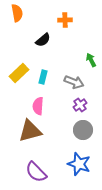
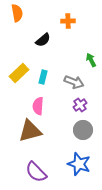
orange cross: moved 3 px right, 1 px down
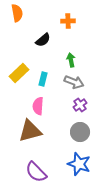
green arrow: moved 20 px left; rotated 16 degrees clockwise
cyan rectangle: moved 2 px down
gray circle: moved 3 px left, 2 px down
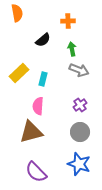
green arrow: moved 1 px right, 11 px up
gray arrow: moved 5 px right, 12 px up
brown triangle: moved 1 px right, 1 px down
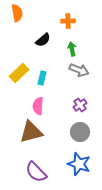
cyan rectangle: moved 1 px left, 1 px up
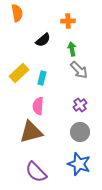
gray arrow: rotated 24 degrees clockwise
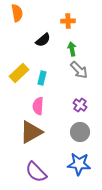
purple cross: rotated 16 degrees counterclockwise
brown triangle: rotated 15 degrees counterclockwise
blue star: rotated 15 degrees counterclockwise
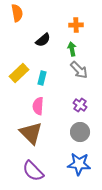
orange cross: moved 8 px right, 4 px down
brown triangle: moved 1 px down; rotated 45 degrees counterclockwise
purple semicircle: moved 3 px left, 1 px up
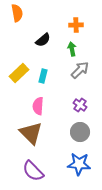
gray arrow: moved 1 px right; rotated 90 degrees counterclockwise
cyan rectangle: moved 1 px right, 2 px up
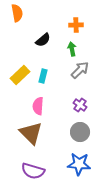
yellow rectangle: moved 1 px right, 2 px down
purple semicircle: rotated 30 degrees counterclockwise
